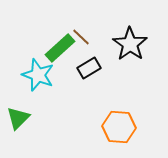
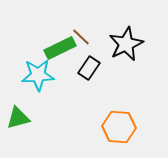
black star: moved 4 px left; rotated 12 degrees clockwise
green rectangle: rotated 16 degrees clockwise
black rectangle: rotated 25 degrees counterclockwise
cyan star: rotated 24 degrees counterclockwise
green triangle: rotated 30 degrees clockwise
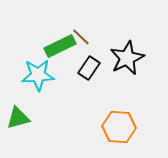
black star: moved 1 px right, 14 px down
green rectangle: moved 2 px up
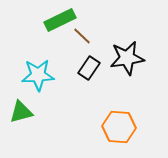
brown line: moved 1 px right, 1 px up
green rectangle: moved 26 px up
black star: rotated 16 degrees clockwise
green triangle: moved 3 px right, 6 px up
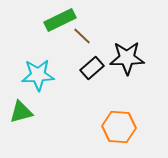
black star: rotated 8 degrees clockwise
black rectangle: moved 3 px right; rotated 15 degrees clockwise
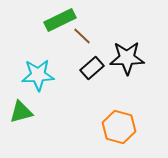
orange hexagon: rotated 12 degrees clockwise
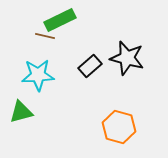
brown line: moved 37 px left; rotated 30 degrees counterclockwise
black star: rotated 16 degrees clockwise
black rectangle: moved 2 px left, 2 px up
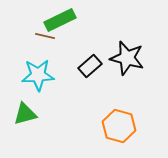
green triangle: moved 4 px right, 2 px down
orange hexagon: moved 1 px up
